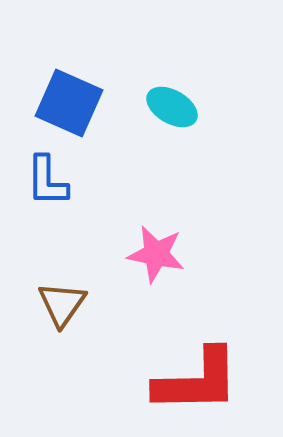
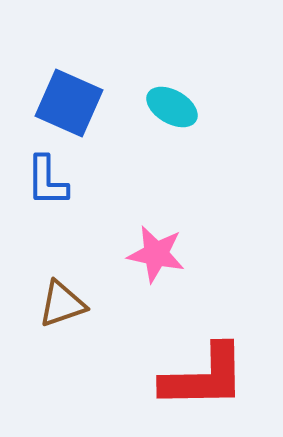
brown triangle: rotated 36 degrees clockwise
red L-shape: moved 7 px right, 4 px up
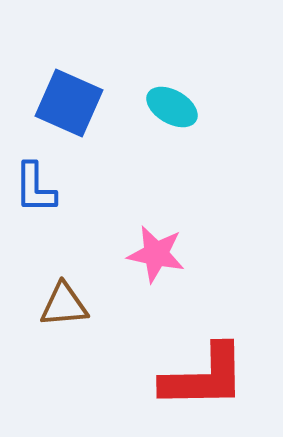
blue L-shape: moved 12 px left, 7 px down
brown triangle: moved 2 px right, 1 px down; rotated 14 degrees clockwise
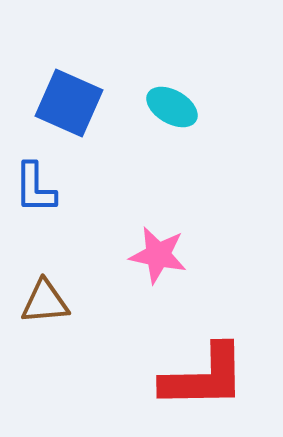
pink star: moved 2 px right, 1 px down
brown triangle: moved 19 px left, 3 px up
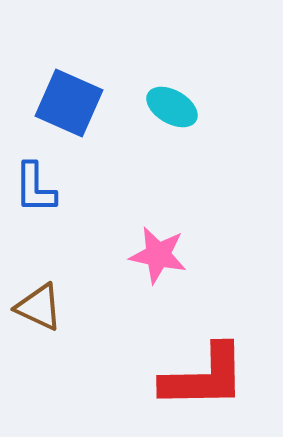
brown triangle: moved 6 px left, 5 px down; rotated 30 degrees clockwise
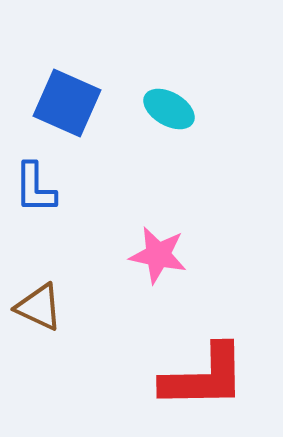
blue square: moved 2 px left
cyan ellipse: moved 3 px left, 2 px down
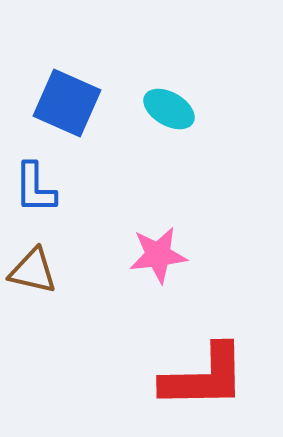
pink star: rotated 18 degrees counterclockwise
brown triangle: moved 6 px left, 36 px up; rotated 12 degrees counterclockwise
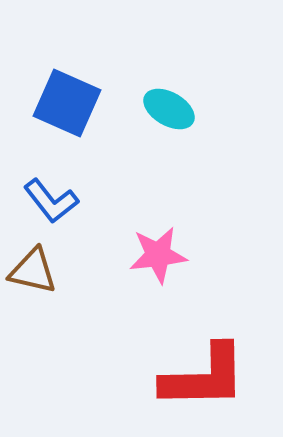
blue L-shape: moved 16 px right, 13 px down; rotated 38 degrees counterclockwise
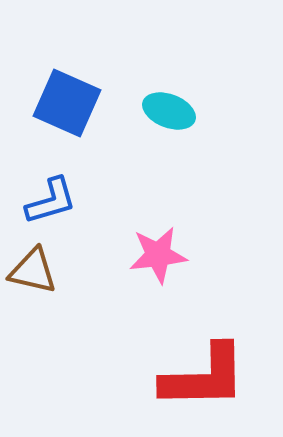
cyan ellipse: moved 2 px down; rotated 9 degrees counterclockwise
blue L-shape: rotated 68 degrees counterclockwise
